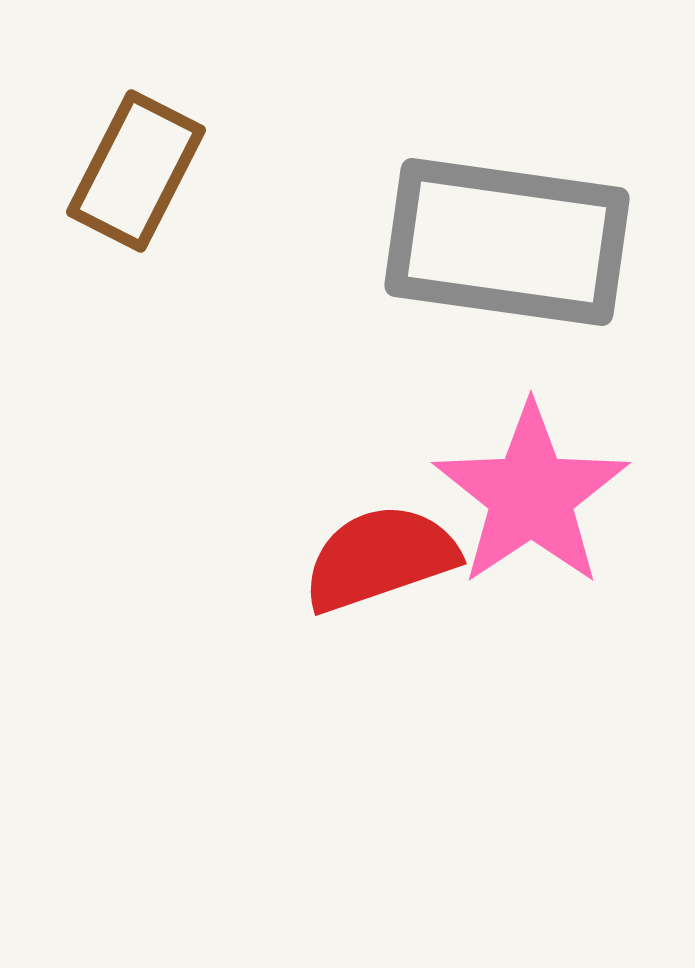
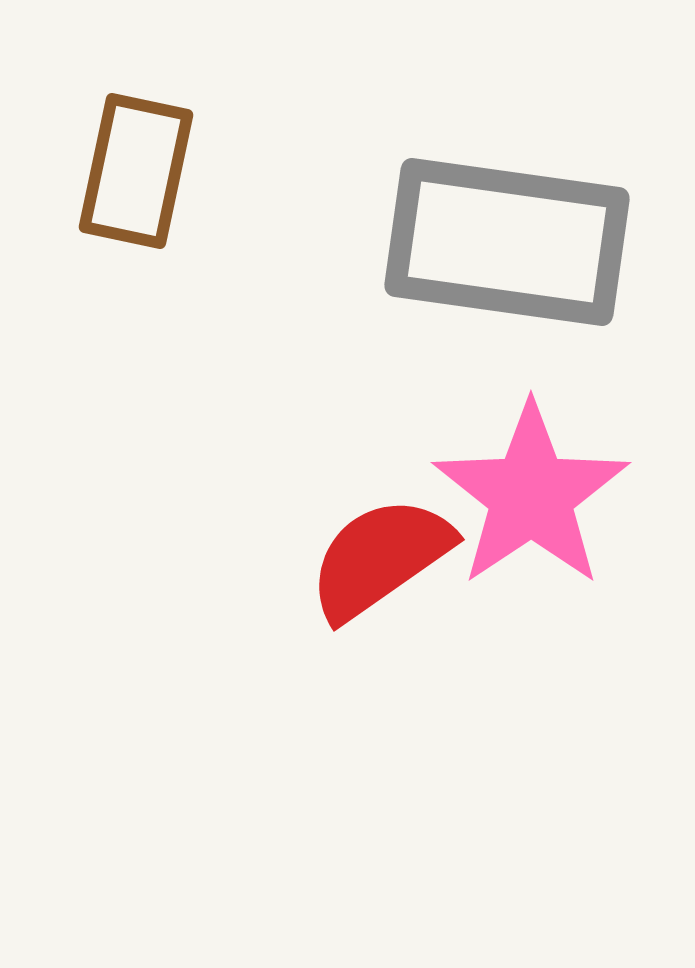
brown rectangle: rotated 15 degrees counterclockwise
red semicircle: rotated 16 degrees counterclockwise
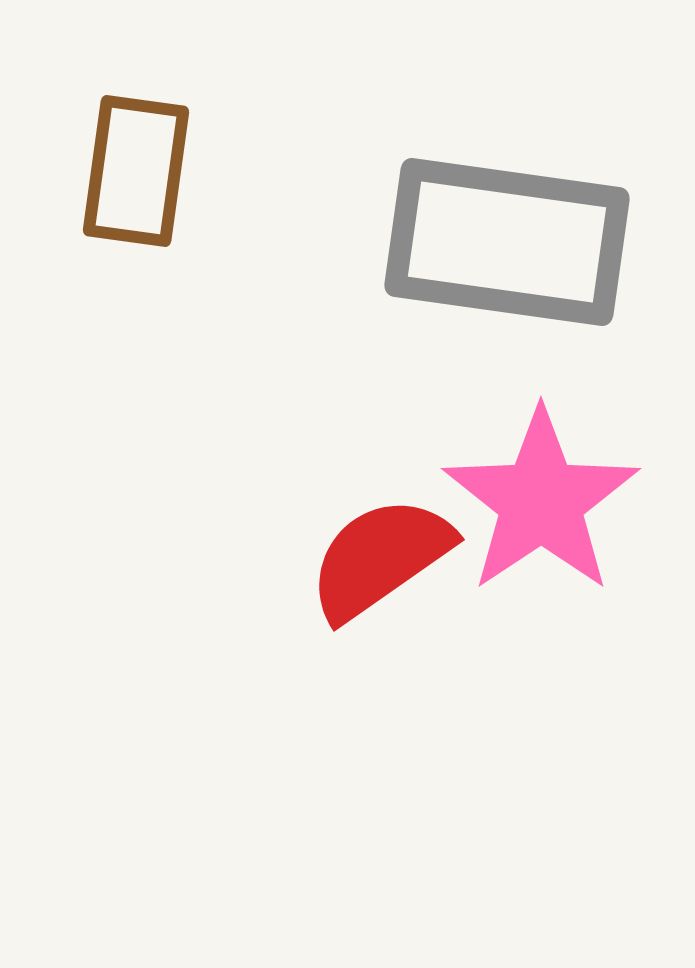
brown rectangle: rotated 4 degrees counterclockwise
pink star: moved 10 px right, 6 px down
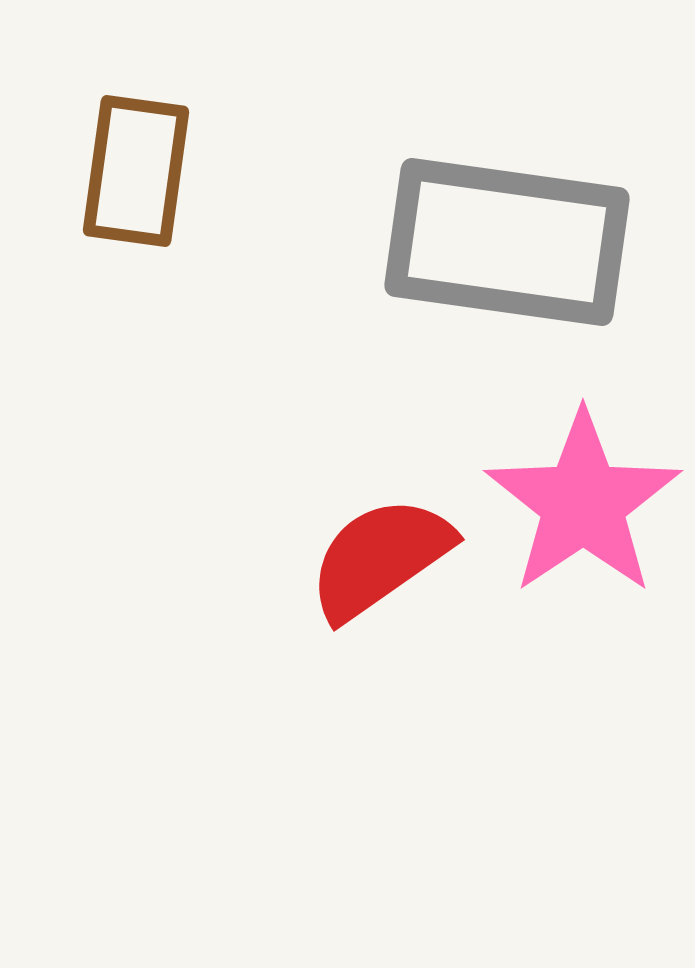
pink star: moved 42 px right, 2 px down
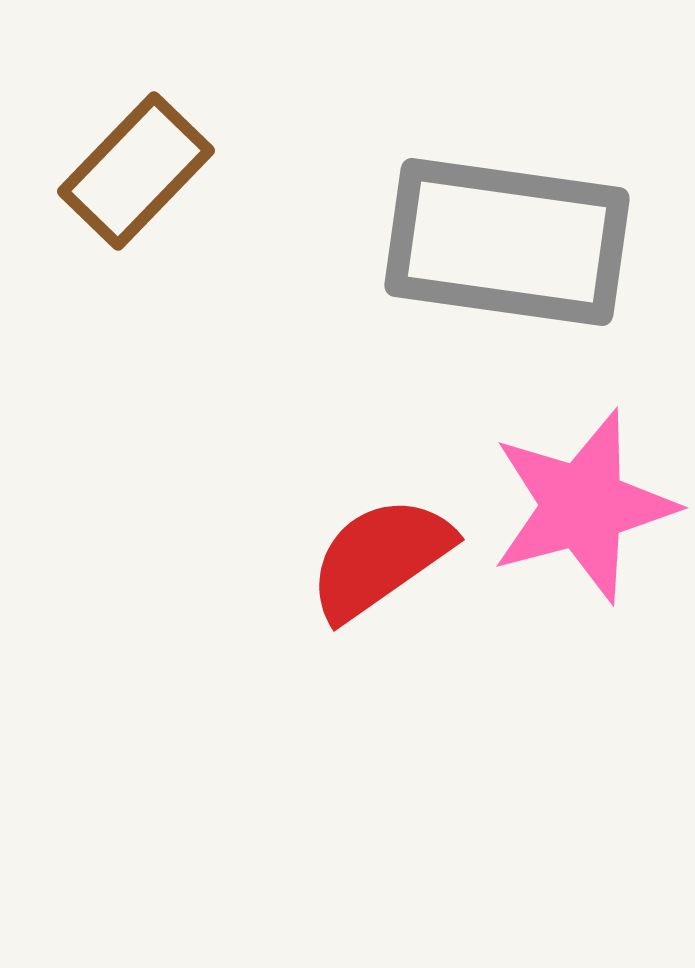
brown rectangle: rotated 36 degrees clockwise
pink star: moved 3 px down; rotated 19 degrees clockwise
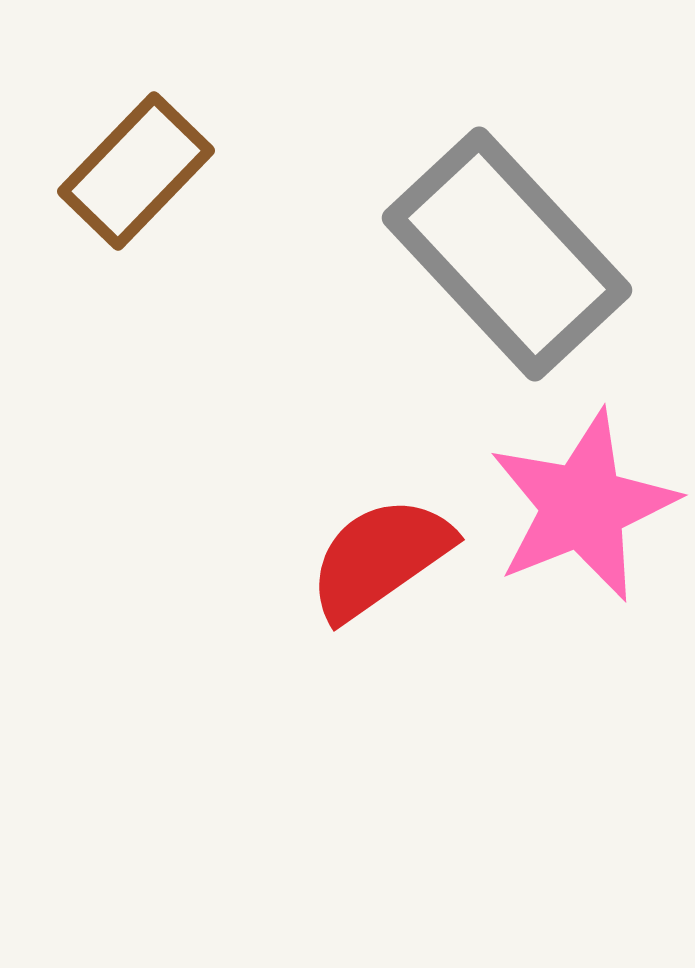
gray rectangle: moved 12 px down; rotated 39 degrees clockwise
pink star: rotated 7 degrees counterclockwise
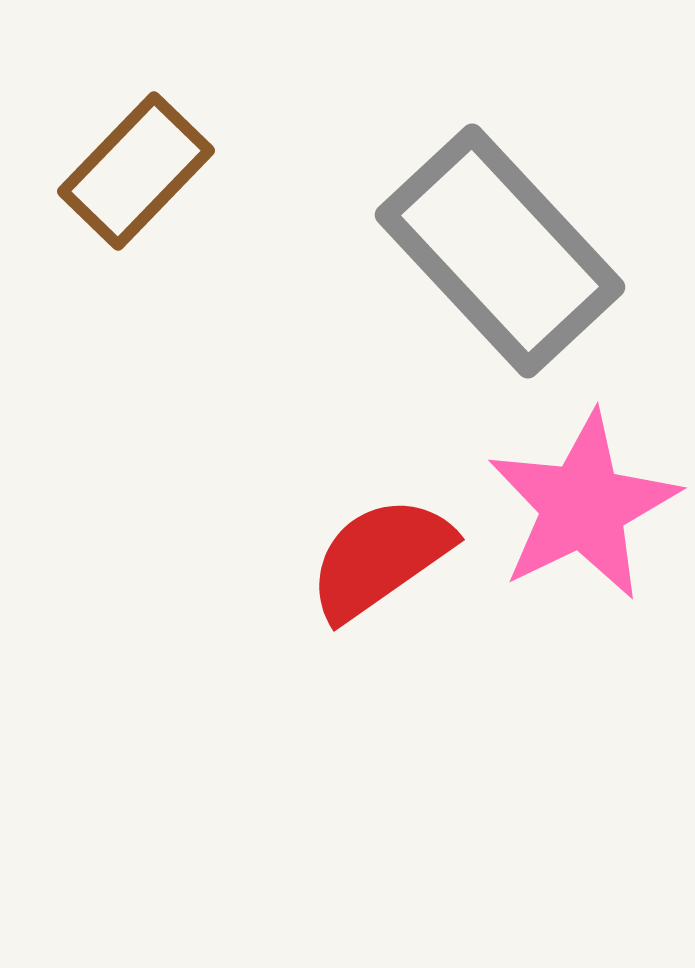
gray rectangle: moved 7 px left, 3 px up
pink star: rotated 4 degrees counterclockwise
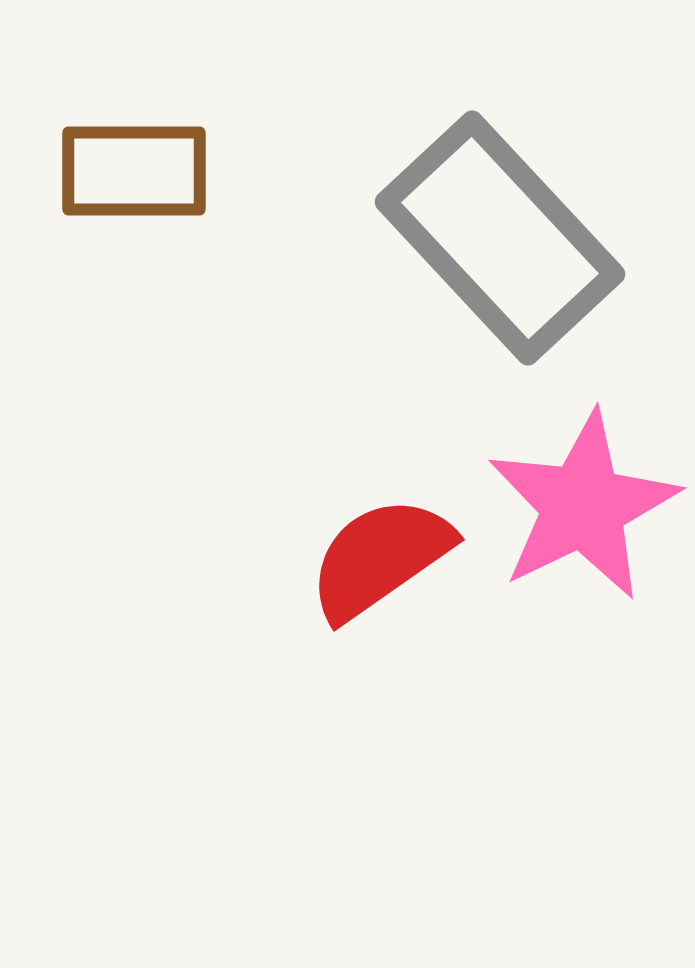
brown rectangle: moved 2 px left; rotated 46 degrees clockwise
gray rectangle: moved 13 px up
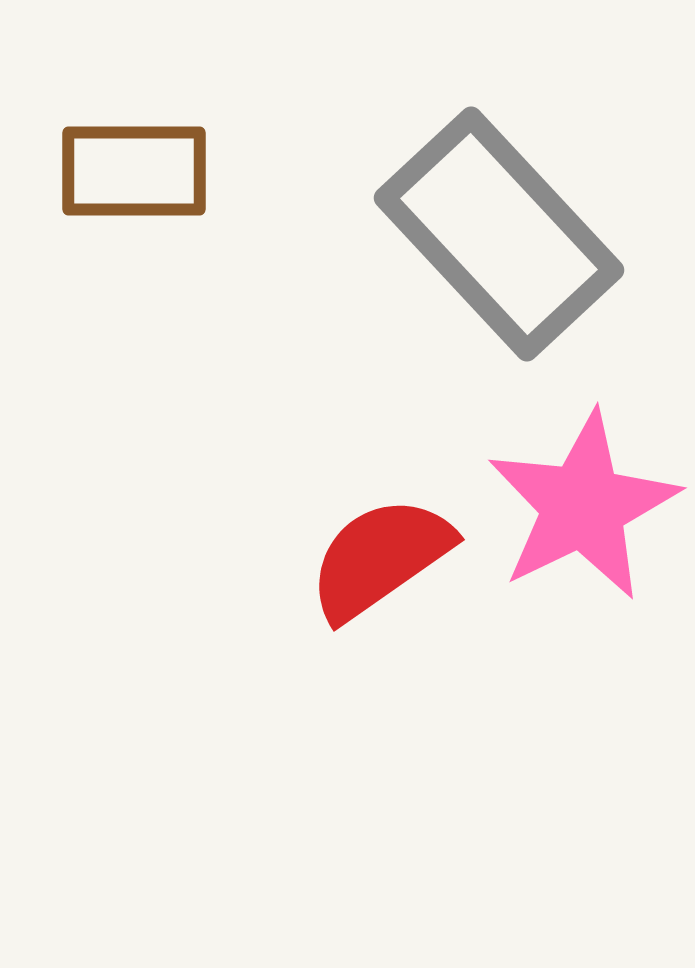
gray rectangle: moved 1 px left, 4 px up
